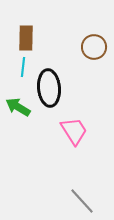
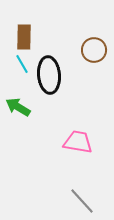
brown rectangle: moved 2 px left, 1 px up
brown circle: moved 3 px down
cyan line: moved 1 px left, 3 px up; rotated 36 degrees counterclockwise
black ellipse: moved 13 px up
pink trapezoid: moved 4 px right, 11 px down; rotated 48 degrees counterclockwise
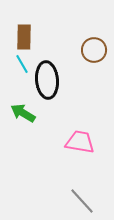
black ellipse: moved 2 px left, 5 px down
green arrow: moved 5 px right, 6 px down
pink trapezoid: moved 2 px right
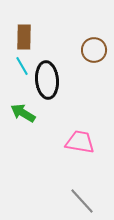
cyan line: moved 2 px down
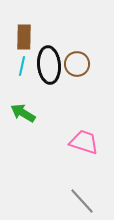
brown circle: moved 17 px left, 14 px down
cyan line: rotated 42 degrees clockwise
black ellipse: moved 2 px right, 15 px up
pink trapezoid: moved 4 px right; rotated 8 degrees clockwise
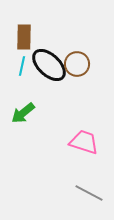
black ellipse: rotated 42 degrees counterclockwise
green arrow: rotated 70 degrees counterclockwise
gray line: moved 7 px right, 8 px up; rotated 20 degrees counterclockwise
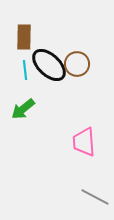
cyan line: moved 3 px right, 4 px down; rotated 18 degrees counterclockwise
green arrow: moved 4 px up
pink trapezoid: rotated 112 degrees counterclockwise
gray line: moved 6 px right, 4 px down
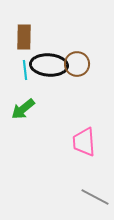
black ellipse: rotated 39 degrees counterclockwise
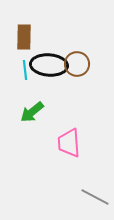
green arrow: moved 9 px right, 3 px down
pink trapezoid: moved 15 px left, 1 px down
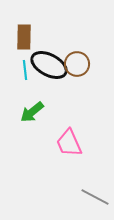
black ellipse: rotated 24 degrees clockwise
pink trapezoid: rotated 20 degrees counterclockwise
